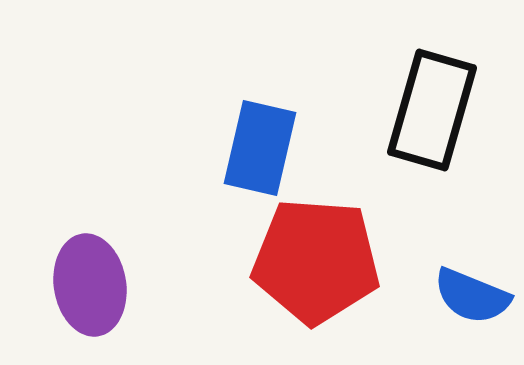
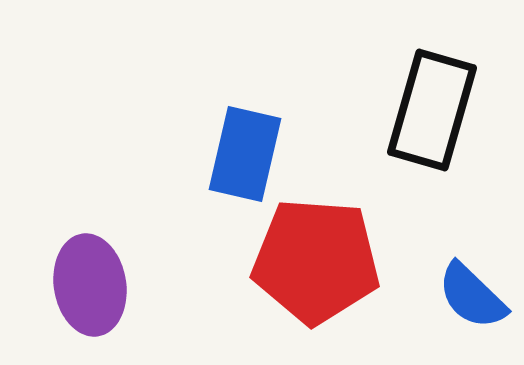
blue rectangle: moved 15 px left, 6 px down
blue semicircle: rotated 22 degrees clockwise
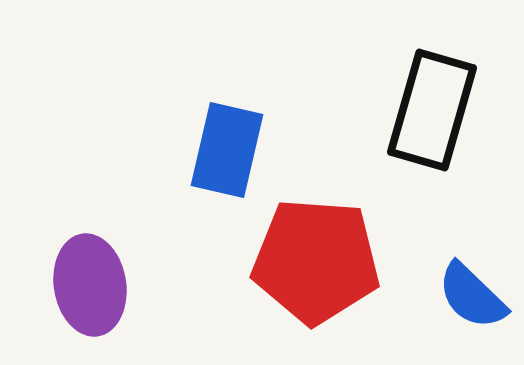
blue rectangle: moved 18 px left, 4 px up
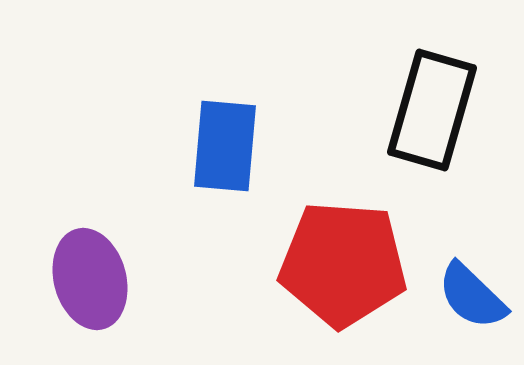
blue rectangle: moved 2 px left, 4 px up; rotated 8 degrees counterclockwise
red pentagon: moved 27 px right, 3 px down
purple ellipse: moved 6 px up; rotated 6 degrees counterclockwise
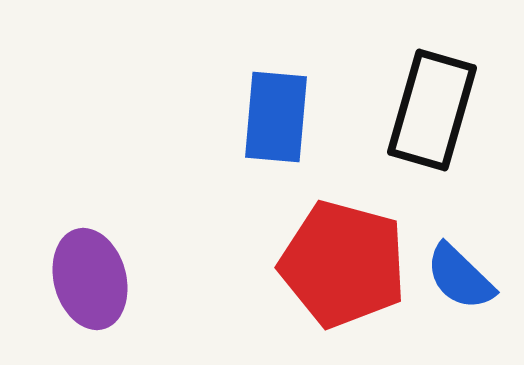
blue rectangle: moved 51 px right, 29 px up
red pentagon: rotated 11 degrees clockwise
blue semicircle: moved 12 px left, 19 px up
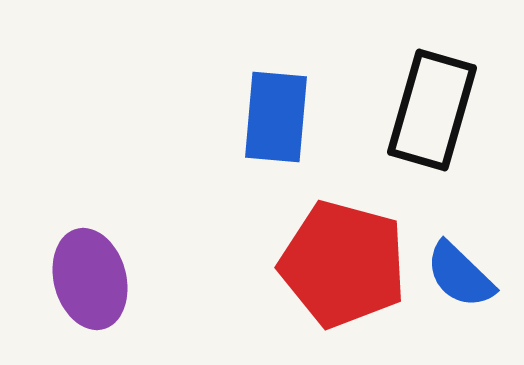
blue semicircle: moved 2 px up
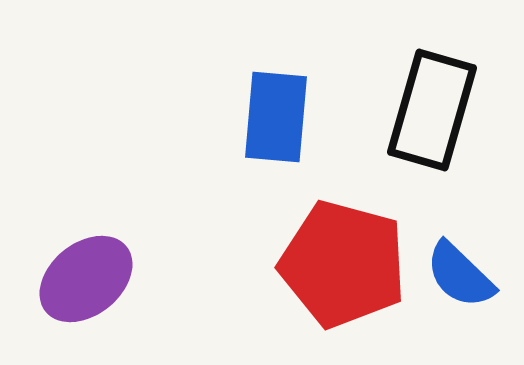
purple ellipse: moved 4 px left; rotated 66 degrees clockwise
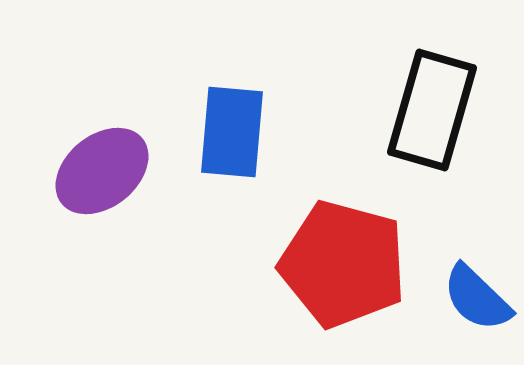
blue rectangle: moved 44 px left, 15 px down
blue semicircle: moved 17 px right, 23 px down
purple ellipse: moved 16 px right, 108 px up
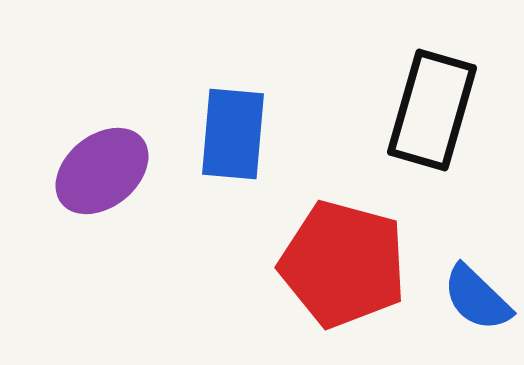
blue rectangle: moved 1 px right, 2 px down
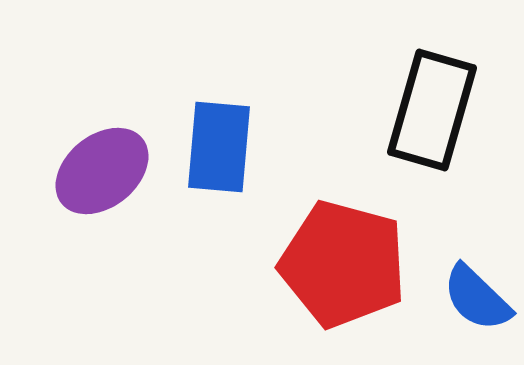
blue rectangle: moved 14 px left, 13 px down
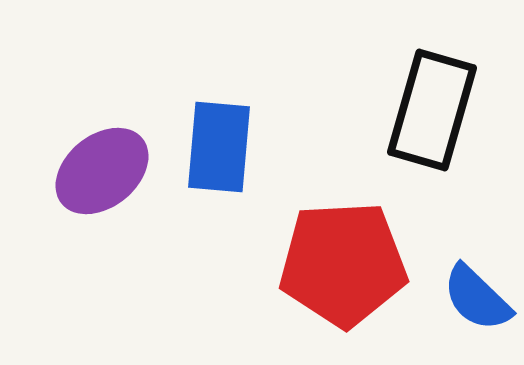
red pentagon: rotated 18 degrees counterclockwise
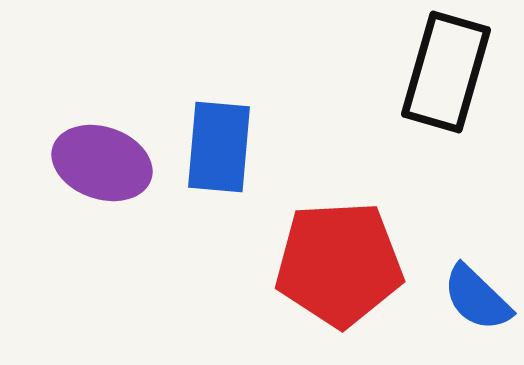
black rectangle: moved 14 px right, 38 px up
purple ellipse: moved 8 px up; rotated 58 degrees clockwise
red pentagon: moved 4 px left
